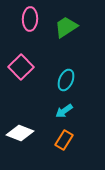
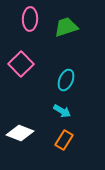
green trapezoid: rotated 15 degrees clockwise
pink square: moved 3 px up
cyan arrow: moved 2 px left; rotated 114 degrees counterclockwise
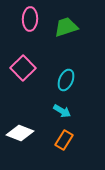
pink square: moved 2 px right, 4 px down
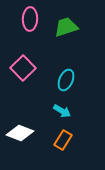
orange rectangle: moved 1 px left
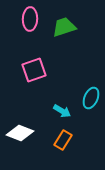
green trapezoid: moved 2 px left
pink square: moved 11 px right, 2 px down; rotated 25 degrees clockwise
cyan ellipse: moved 25 px right, 18 px down
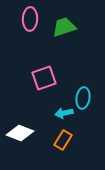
pink square: moved 10 px right, 8 px down
cyan ellipse: moved 8 px left; rotated 15 degrees counterclockwise
cyan arrow: moved 2 px right, 2 px down; rotated 138 degrees clockwise
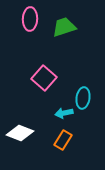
pink square: rotated 30 degrees counterclockwise
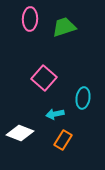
cyan arrow: moved 9 px left, 1 px down
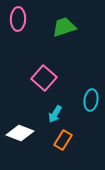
pink ellipse: moved 12 px left
cyan ellipse: moved 8 px right, 2 px down
cyan arrow: rotated 48 degrees counterclockwise
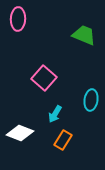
green trapezoid: moved 20 px right, 8 px down; rotated 40 degrees clockwise
